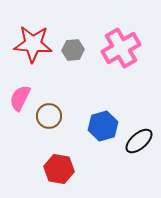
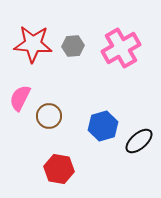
gray hexagon: moved 4 px up
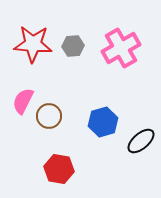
pink semicircle: moved 3 px right, 3 px down
blue hexagon: moved 4 px up
black ellipse: moved 2 px right
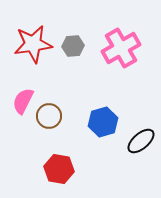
red star: rotated 12 degrees counterclockwise
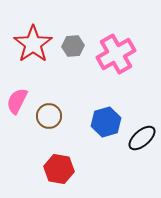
red star: rotated 27 degrees counterclockwise
pink cross: moved 5 px left, 6 px down
pink semicircle: moved 6 px left
blue hexagon: moved 3 px right
black ellipse: moved 1 px right, 3 px up
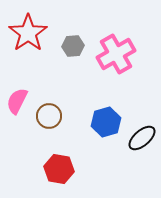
red star: moved 5 px left, 11 px up
